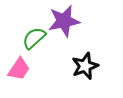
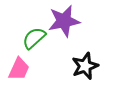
pink trapezoid: rotated 10 degrees counterclockwise
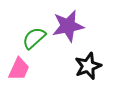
purple star: moved 4 px right, 5 px down
black star: moved 3 px right
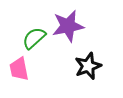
pink trapezoid: rotated 145 degrees clockwise
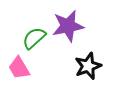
pink trapezoid: moved 1 px up; rotated 20 degrees counterclockwise
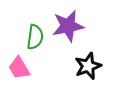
green semicircle: moved 1 px right, 1 px up; rotated 140 degrees clockwise
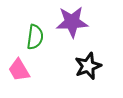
purple star: moved 4 px right, 4 px up; rotated 8 degrees clockwise
pink trapezoid: moved 2 px down
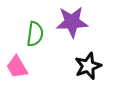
green semicircle: moved 3 px up
pink trapezoid: moved 2 px left, 3 px up
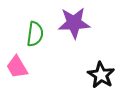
purple star: moved 2 px right, 1 px down
black star: moved 13 px right, 9 px down; rotated 20 degrees counterclockwise
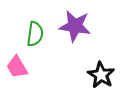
purple star: moved 1 px right, 3 px down; rotated 12 degrees clockwise
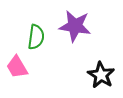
green semicircle: moved 1 px right, 3 px down
